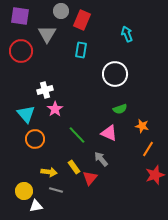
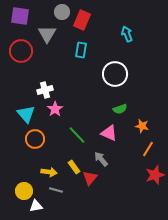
gray circle: moved 1 px right, 1 px down
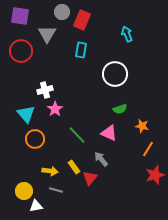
yellow arrow: moved 1 px right, 1 px up
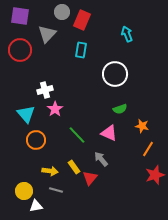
gray triangle: rotated 12 degrees clockwise
red circle: moved 1 px left, 1 px up
orange circle: moved 1 px right, 1 px down
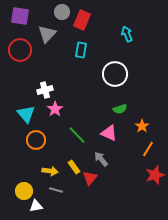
orange star: rotated 24 degrees clockwise
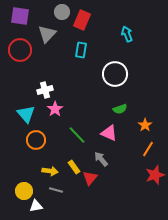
orange star: moved 3 px right, 1 px up
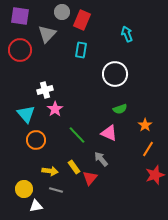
yellow circle: moved 2 px up
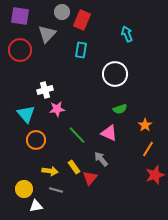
pink star: moved 2 px right; rotated 28 degrees clockwise
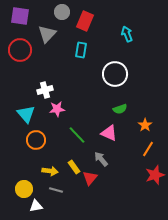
red rectangle: moved 3 px right, 1 px down
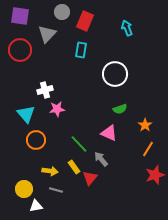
cyan arrow: moved 6 px up
green line: moved 2 px right, 9 px down
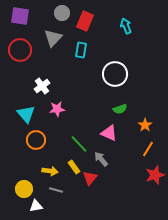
gray circle: moved 1 px down
cyan arrow: moved 1 px left, 2 px up
gray triangle: moved 6 px right, 4 px down
white cross: moved 3 px left, 4 px up; rotated 21 degrees counterclockwise
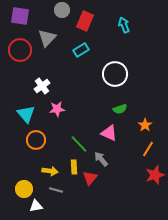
gray circle: moved 3 px up
cyan arrow: moved 2 px left, 1 px up
gray triangle: moved 6 px left
cyan rectangle: rotated 49 degrees clockwise
yellow rectangle: rotated 32 degrees clockwise
